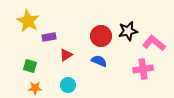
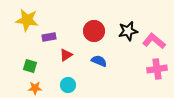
yellow star: moved 1 px left, 1 px up; rotated 20 degrees counterclockwise
red circle: moved 7 px left, 5 px up
pink L-shape: moved 2 px up
pink cross: moved 14 px right
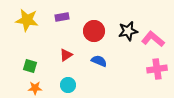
purple rectangle: moved 13 px right, 20 px up
pink L-shape: moved 1 px left, 2 px up
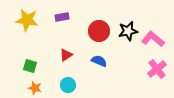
red circle: moved 5 px right
pink cross: rotated 30 degrees counterclockwise
orange star: rotated 16 degrees clockwise
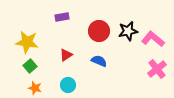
yellow star: moved 22 px down
green square: rotated 32 degrees clockwise
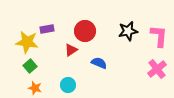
purple rectangle: moved 15 px left, 12 px down
red circle: moved 14 px left
pink L-shape: moved 6 px right, 3 px up; rotated 55 degrees clockwise
red triangle: moved 5 px right, 5 px up
blue semicircle: moved 2 px down
